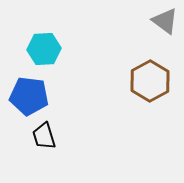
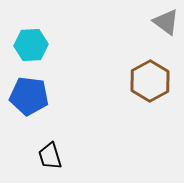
gray triangle: moved 1 px right, 1 px down
cyan hexagon: moved 13 px left, 4 px up
black trapezoid: moved 6 px right, 20 px down
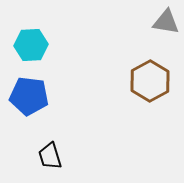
gray triangle: rotated 28 degrees counterclockwise
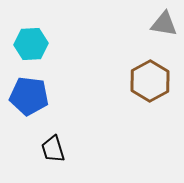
gray triangle: moved 2 px left, 2 px down
cyan hexagon: moved 1 px up
black trapezoid: moved 3 px right, 7 px up
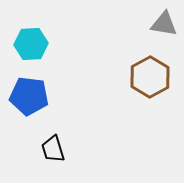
brown hexagon: moved 4 px up
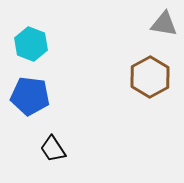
cyan hexagon: rotated 24 degrees clockwise
blue pentagon: moved 1 px right
black trapezoid: rotated 16 degrees counterclockwise
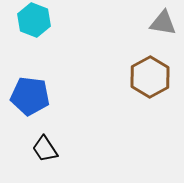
gray triangle: moved 1 px left, 1 px up
cyan hexagon: moved 3 px right, 24 px up
black trapezoid: moved 8 px left
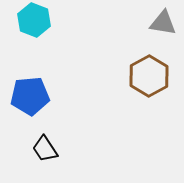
brown hexagon: moved 1 px left, 1 px up
blue pentagon: rotated 12 degrees counterclockwise
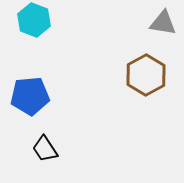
brown hexagon: moved 3 px left, 1 px up
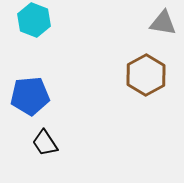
black trapezoid: moved 6 px up
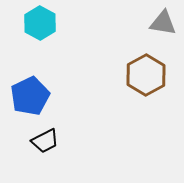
cyan hexagon: moved 6 px right, 3 px down; rotated 8 degrees clockwise
blue pentagon: rotated 21 degrees counterclockwise
black trapezoid: moved 2 px up; rotated 84 degrees counterclockwise
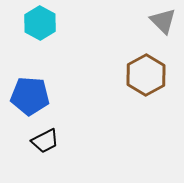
gray triangle: moved 2 px up; rotated 36 degrees clockwise
blue pentagon: rotated 30 degrees clockwise
